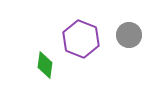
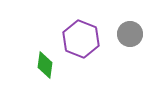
gray circle: moved 1 px right, 1 px up
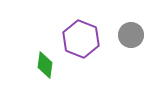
gray circle: moved 1 px right, 1 px down
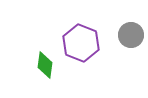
purple hexagon: moved 4 px down
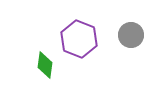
purple hexagon: moved 2 px left, 4 px up
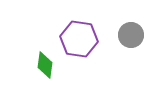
purple hexagon: rotated 12 degrees counterclockwise
